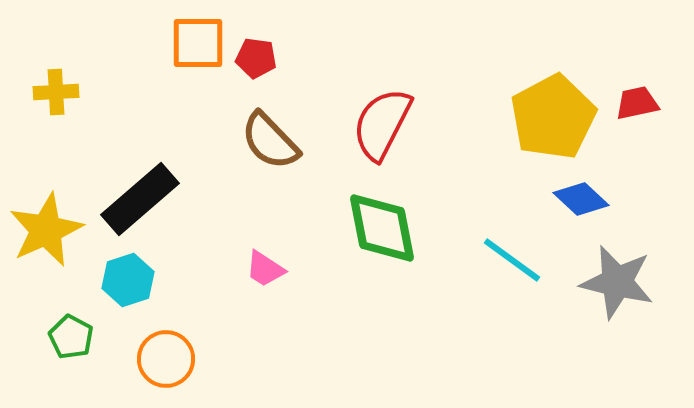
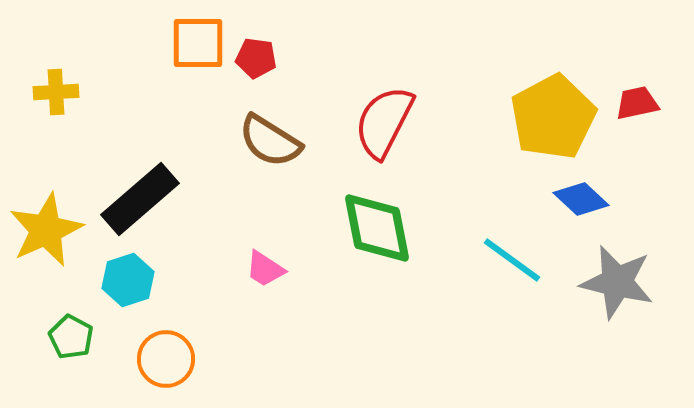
red semicircle: moved 2 px right, 2 px up
brown semicircle: rotated 14 degrees counterclockwise
green diamond: moved 5 px left
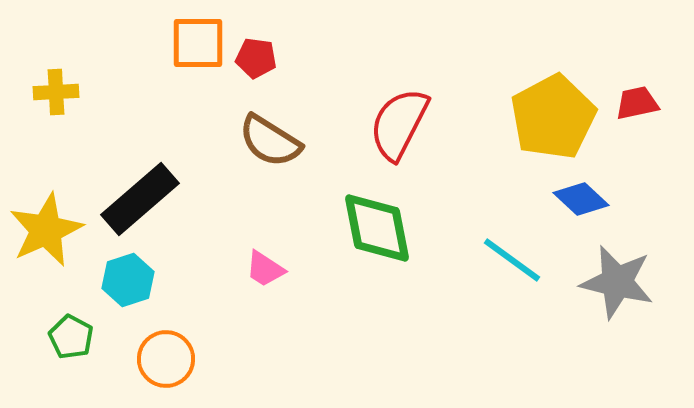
red semicircle: moved 15 px right, 2 px down
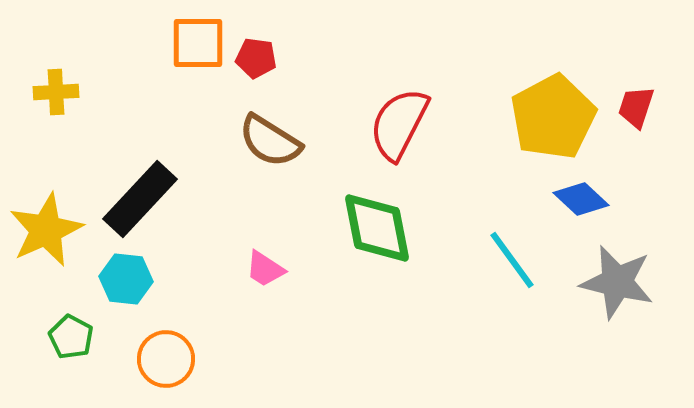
red trapezoid: moved 1 px left, 4 px down; rotated 60 degrees counterclockwise
black rectangle: rotated 6 degrees counterclockwise
cyan line: rotated 18 degrees clockwise
cyan hexagon: moved 2 px left, 1 px up; rotated 24 degrees clockwise
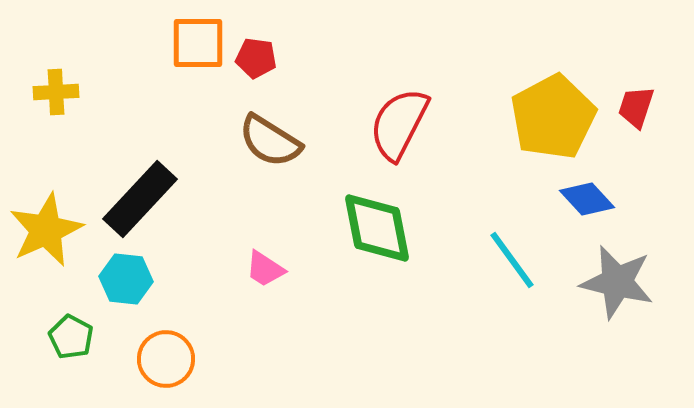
blue diamond: moved 6 px right; rotated 4 degrees clockwise
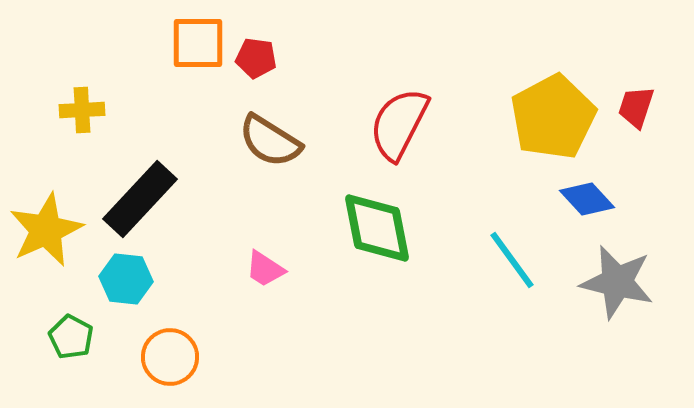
yellow cross: moved 26 px right, 18 px down
orange circle: moved 4 px right, 2 px up
